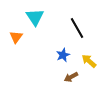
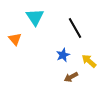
black line: moved 2 px left
orange triangle: moved 1 px left, 2 px down; rotated 16 degrees counterclockwise
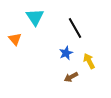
blue star: moved 3 px right, 2 px up
yellow arrow: rotated 21 degrees clockwise
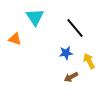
black line: rotated 10 degrees counterclockwise
orange triangle: rotated 32 degrees counterclockwise
blue star: rotated 16 degrees clockwise
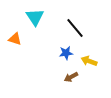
yellow arrow: rotated 42 degrees counterclockwise
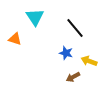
blue star: rotated 24 degrees clockwise
brown arrow: moved 2 px right
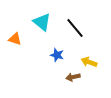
cyan triangle: moved 7 px right, 5 px down; rotated 18 degrees counterclockwise
blue star: moved 9 px left, 2 px down
yellow arrow: moved 1 px down
brown arrow: rotated 16 degrees clockwise
